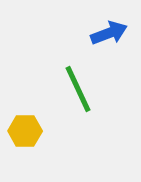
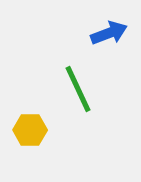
yellow hexagon: moved 5 px right, 1 px up
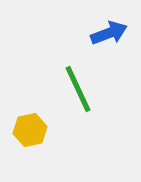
yellow hexagon: rotated 12 degrees counterclockwise
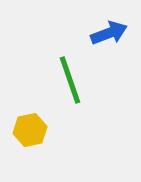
green line: moved 8 px left, 9 px up; rotated 6 degrees clockwise
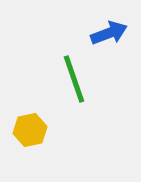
green line: moved 4 px right, 1 px up
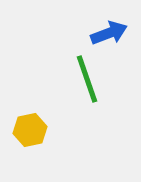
green line: moved 13 px right
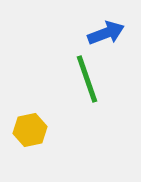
blue arrow: moved 3 px left
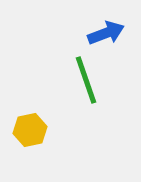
green line: moved 1 px left, 1 px down
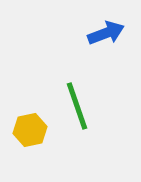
green line: moved 9 px left, 26 px down
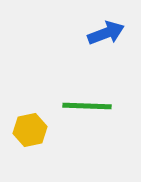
green line: moved 10 px right; rotated 69 degrees counterclockwise
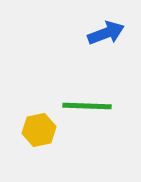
yellow hexagon: moved 9 px right
